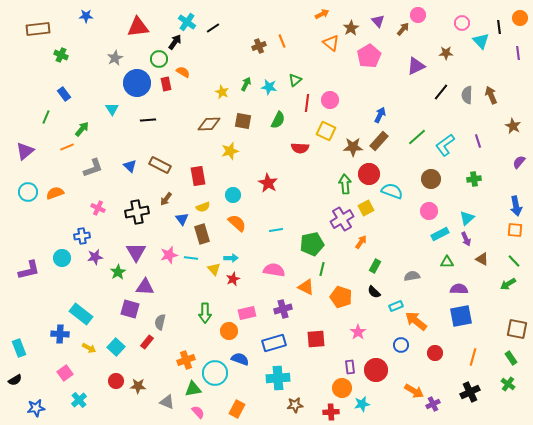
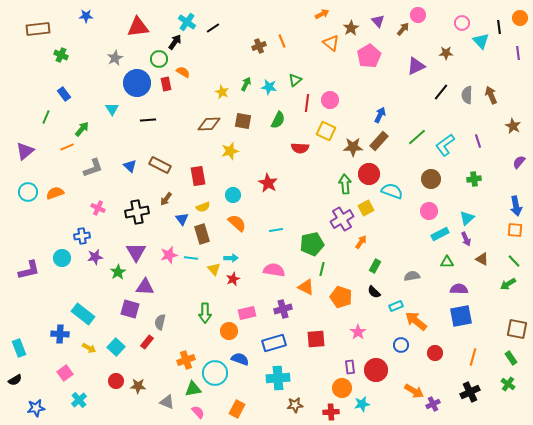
cyan rectangle at (81, 314): moved 2 px right
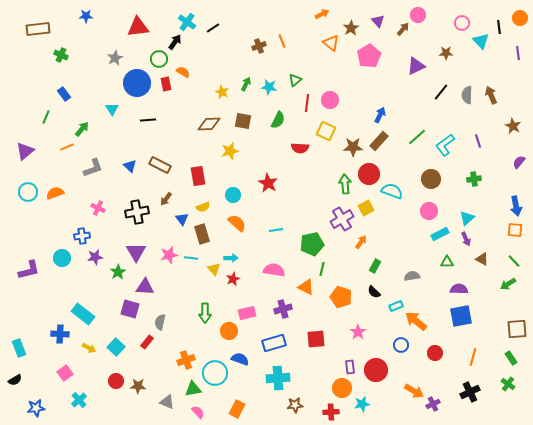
brown square at (517, 329): rotated 15 degrees counterclockwise
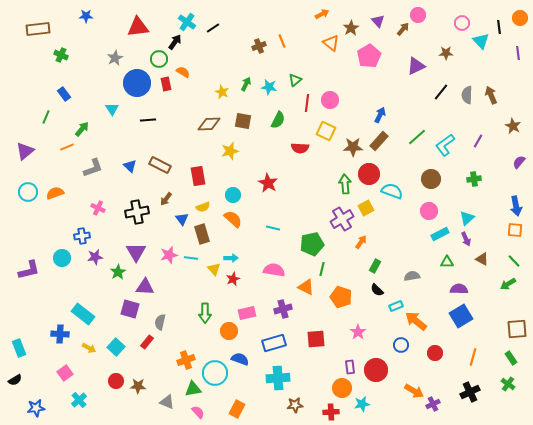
purple line at (478, 141): rotated 48 degrees clockwise
orange semicircle at (237, 223): moved 4 px left, 4 px up
cyan line at (276, 230): moved 3 px left, 2 px up; rotated 24 degrees clockwise
black semicircle at (374, 292): moved 3 px right, 2 px up
blue square at (461, 316): rotated 20 degrees counterclockwise
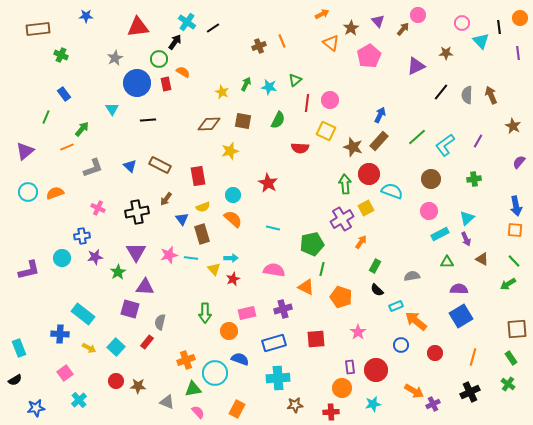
brown star at (353, 147): rotated 18 degrees clockwise
cyan star at (362, 404): moved 11 px right
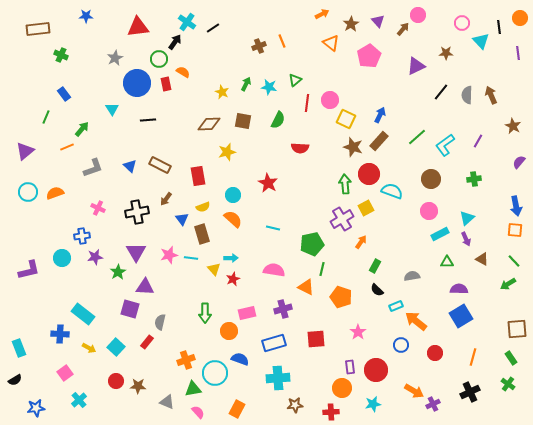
brown star at (351, 28): moved 4 px up
yellow square at (326, 131): moved 20 px right, 12 px up
yellow star at (230, 151): moved 3 px left, 1 px down
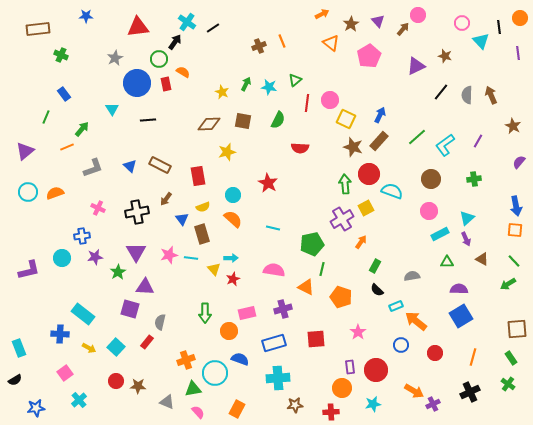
brown star at (446, 53): moved 1 px left, 3 px down; rotated 16 degrees clockwise
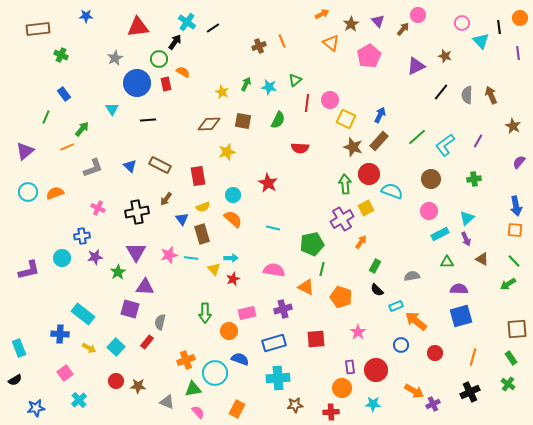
blue square at (461, 316): rotated 15 degrees clockwise
cyan star at (373, 404): rotated 14 degrees clockwise
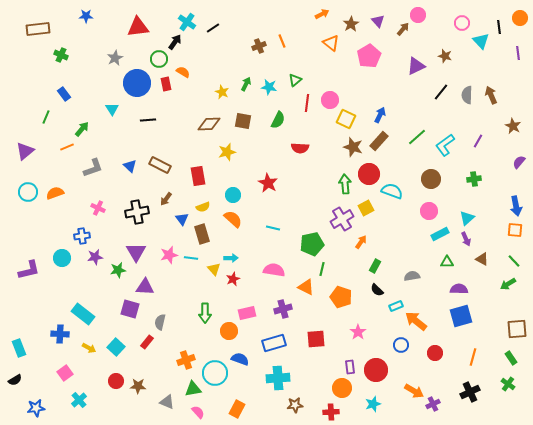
green star at (118, 272): moved 2 px up; rotated 21 degrees clockwise
cyan star at (373, 404): rotated 21 degrees counterclockwise
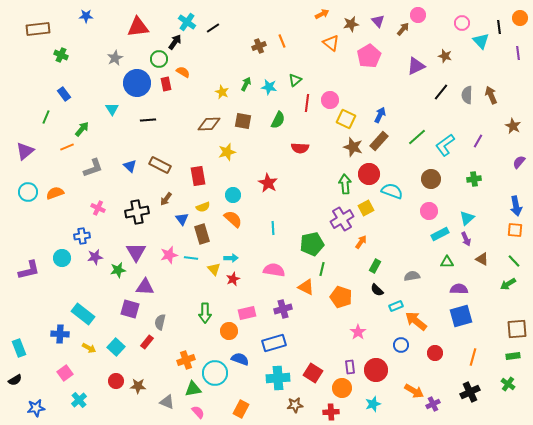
brown star at (351, 24): rotated 21 degrees clockwise
cyan line at (273, 228): rotated 72 degrees clockwise
red square at (316, 339): moved 3 px left, 34 px down; rotated 36 degrees clockwise
green rectangle at (511, 358): moved 2 px right, 2 px up; rotated 64 degrees counterclockwise
orange rectangle at (237, 409): moved 4 px right
